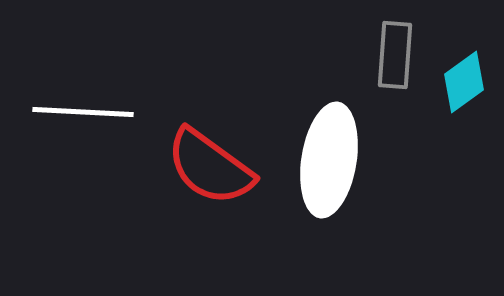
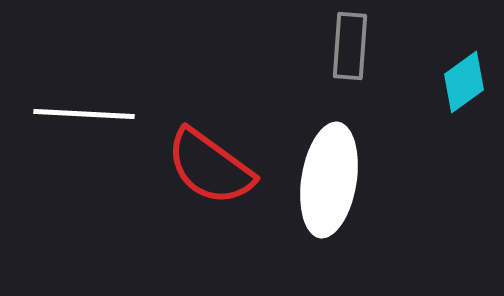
gray rectangle: moved 45 px left, 9 px up
white line: moved 1 px right, 2 px down
white ellipse: moved 20 px down
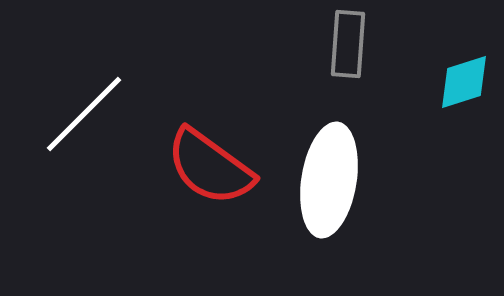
gray rectangle: moved 2 px left, 2 px up
cyan diamond: rotated 18 degrees clockwise
white line: rotated 48 degrees counterclockwise
